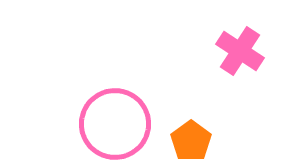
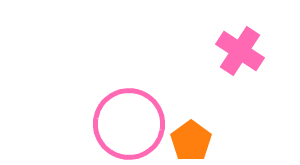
pink circle: moved 14 px right
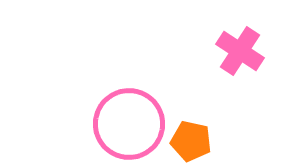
orange pentagon: rotated 24 degrees counterclockwise
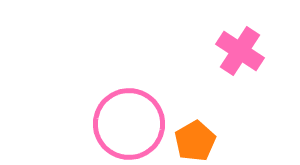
orange pentagon: moved 4 px right; rotated 30 degrees clockwise
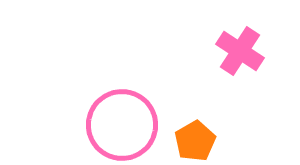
pink circle: moved 7 px left, 1 px down
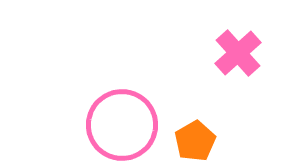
pink cross: moved 2 px left, 2 px down; rotated 15 degrees clockwise
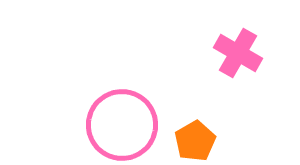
pink cross: rotated 18 degrees counterclockwise
